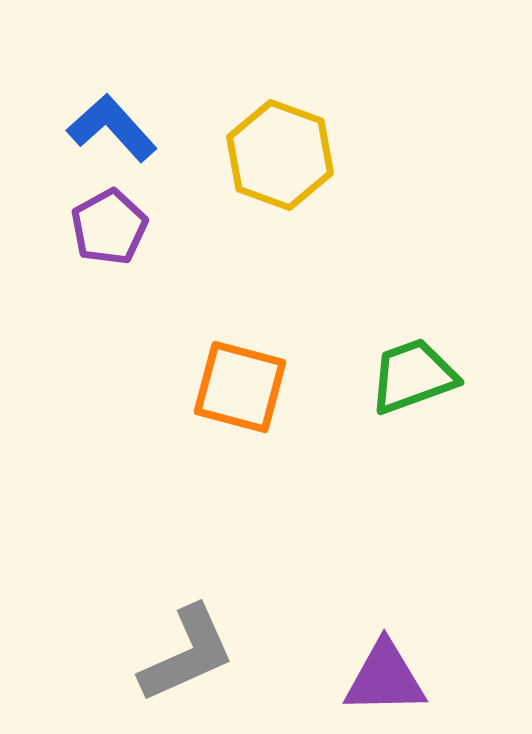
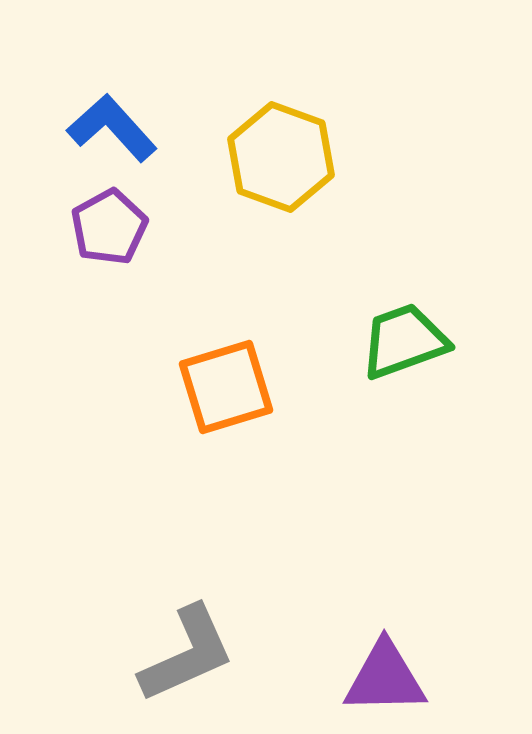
yellow hexagon: moved 1 px right, 2 px down
green trapezoid: moved 9 px left, 35 px up
orange square: moved 14 px left; rotated 32 degrees counterclockwise
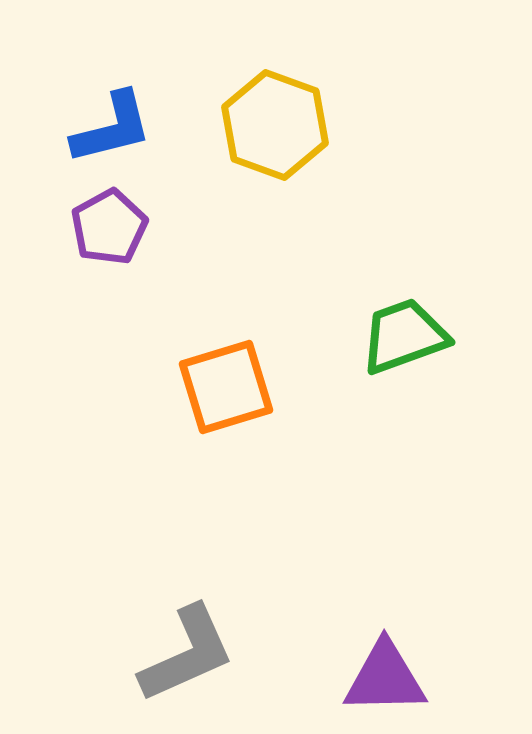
blue L-shape: rotated 118 degrees clockwise
yellow hexagon: moved 6 px left, 32 px up
green trapezoid: moved 5 px up
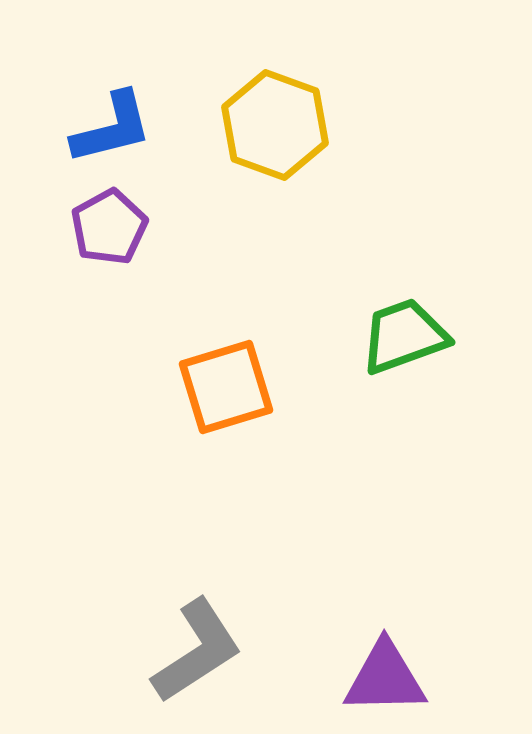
gray L-shape: moved 10 px right, 3 px up; rotated 9 degrees counterclockwise
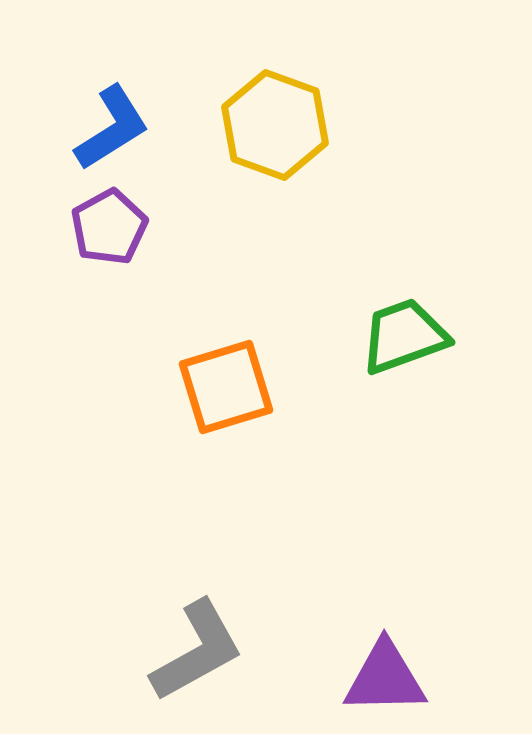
blue L-shape: rotated 18 degrees counterclockwise
gray L-shape: rotated 4 degrees clockwise
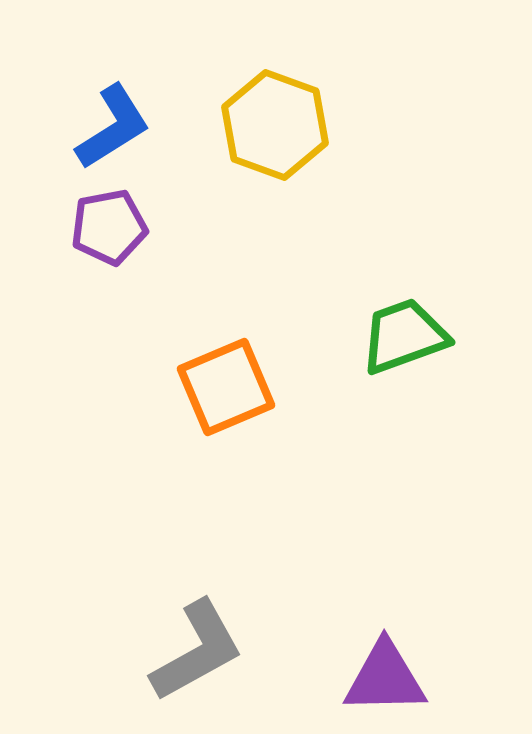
blue L-shape: moved 1 px right, 1 px up
purple pentagon: rotated 18 degrees clockwise
orange square: rotated 6 degrees counterclockwise
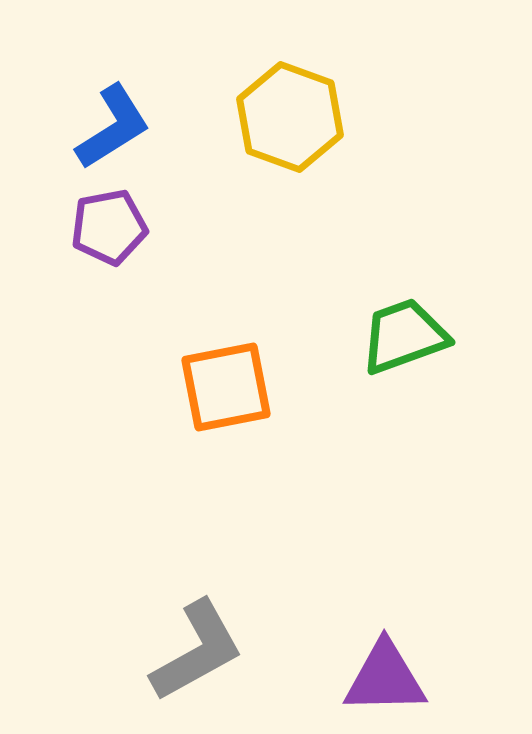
yellow hexagon: moved 15 px right, 8 px up
orange square: rotated 12 degrees clockwise
